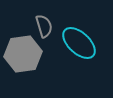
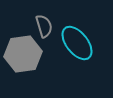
cyan ellipse: moved 2 px left; rotated 9 degrees clockwise
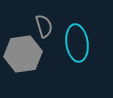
cyan ellipse: rotated 30 degrees clockwise
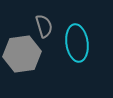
gray hexagon: moved 1 px left
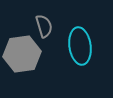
cyan ellipse: moved 3 px right, 3 px down
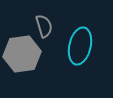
cyan ellipse: rotated 21 degrees clockwise
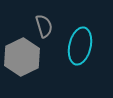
gray hexagon: moved 3 px down; rotated 18 degrees counterclockwise
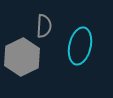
gray semicircle: rotated 20 degrees clockwise
